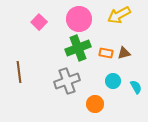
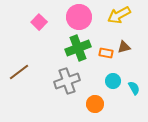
pink circle: moved 2 px up
brown triangle: moved 6 px up
brown line: rotated 60 degrees clockwise
cyan semicircle: moved 2 px left, 1 px down
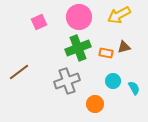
pink square: rotated 21 degrees clockwise
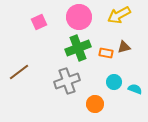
cyan circle: moved 1 px right, 1 px down
cyan semicircle: moved 1 px right, 1 px down; rotated 40 degrees counterclockwise
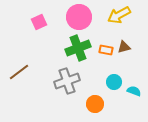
orange rectangle: moved 3 px up
cyan semicircle: moved 1 px left, 2 px down
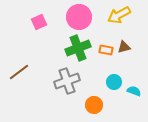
orange circle: moved 1 px left, 1 px down
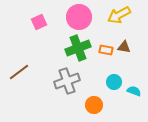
brown triangle: rotated 24 degrees clockwise
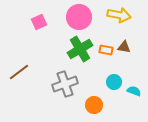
yellow arrow: rotated 140 degrees counterclockwise
green cross: moved 2 px right, 1 px down; rotated 10 degrees counterclockwise
gray cross: moved 2 px left, 3 px down
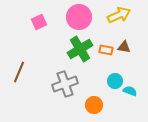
yellow arrow: rotated 35 degrees counterclockwise
brown line: rotated 30 degrees counterclockwise
cyan circle: moved 1 px right, 1 px up
cyan semicircle: moved 4 px left
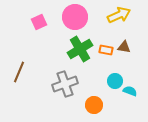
pink circle: moved 4 px left
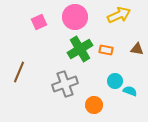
brown triangle: moved 13 px right, 2 px down
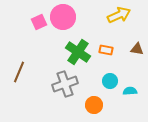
pink circle: moved 12 px left
green cross: moved 2 px left, 3 px down; rotated 25 degrees counterclockwise
cyan circle: moved 5 px left
cyan semicircle: rotated 24 degrees counterclockwise
